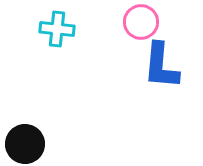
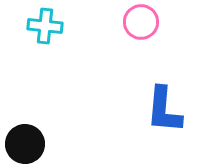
cyan cross: moved 12 px left, 3 px up
blue L-shape: moved 3 px right, 44 px down
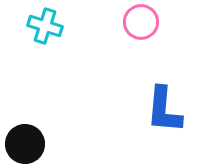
cyan cross: rotated 12 degrees clockwise
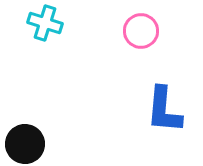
pink circle: moved 9 px down
cyan cross: moved 3 px up
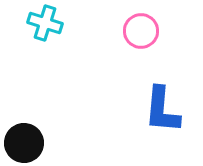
blue L-shape: moved 2 px left
black circle: moved 1 px left, 1 px up
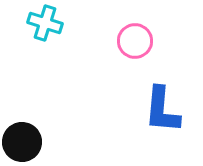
pink circle: moved 6 px left, 10 px down
black circle: moved 2 px left, 1 px up
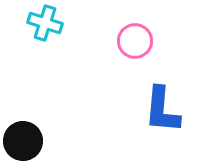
black circle: moved 1 px right, 1 px up
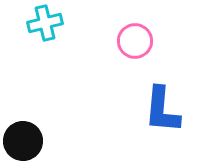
cyan cross: rotated 32 degrees counterclockwise
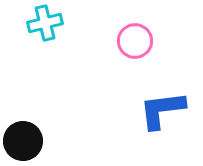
blue L-shape: rotated 78 degrees clockwise
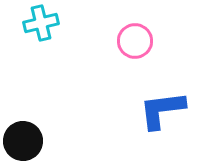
cyan cross: moved 4 px left
